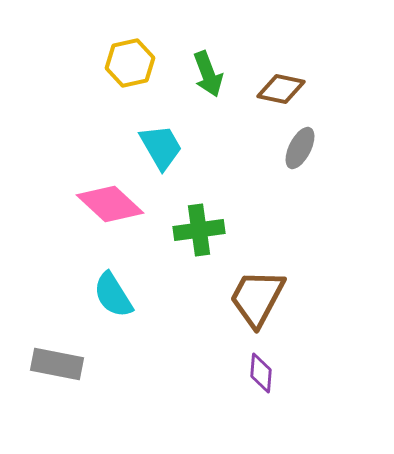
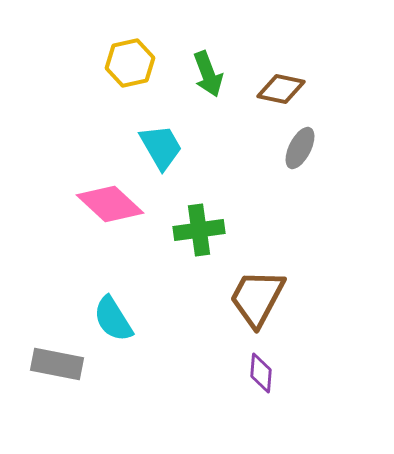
cyan semicircle: moved 24 px down
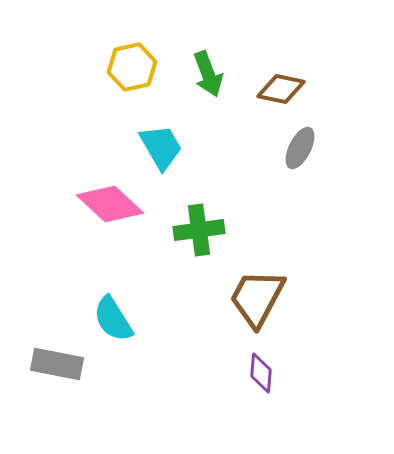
yellow hexagon: moved 2 px right, 4 px down
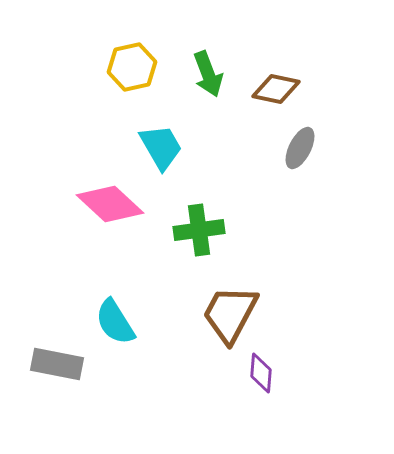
brown diamond: moved 5 px left
brown trapezoid: moved 27 px left, 16 px down
cyan semicircle: moved 2 px right, 3 px down
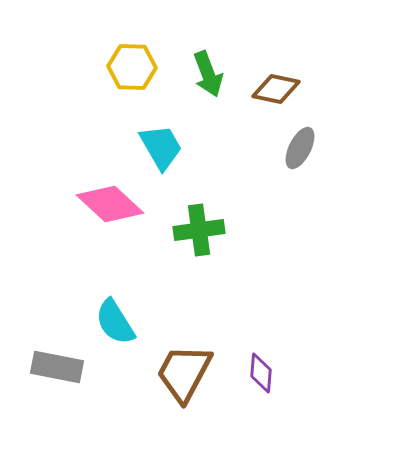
yellow hexagon: rotated 15 degrees clockwise
brown trapezoid: moved 46 px left, 59 px down
gray rectangle: moved 3 px down
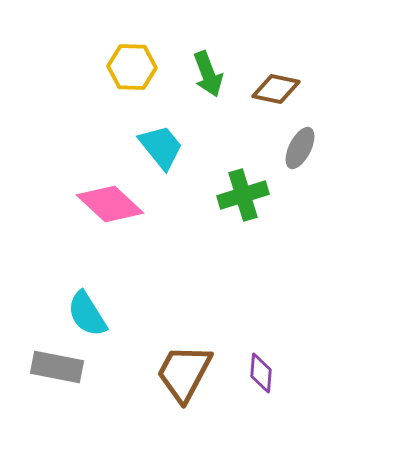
cyan trapezoid: rotated 9 degrees counterclockwise
green cross: moved 44 px right, 35 px up; rotated 9 degrees counterclockwise
cyan semicircle: moved 28 px left, 8 px up
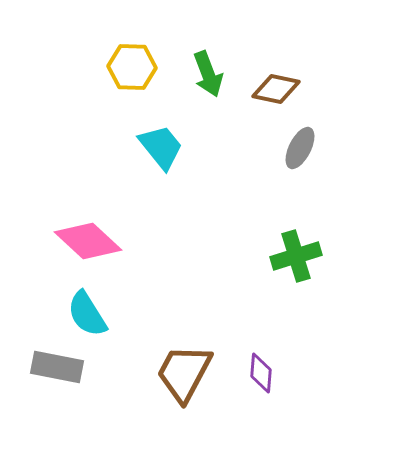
green cross: moved 53 px right, 61 px down
pink diamond: moved 22 px left, 37 px down
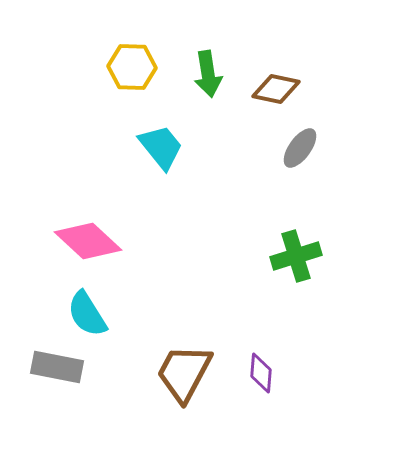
green arrow: rotated 12 degrees clockwise
gray ellipse: rotated 9 degrees clockwise
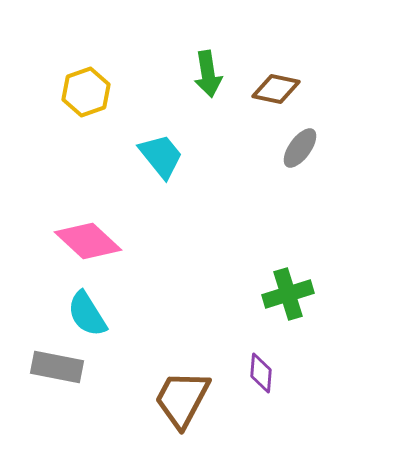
yellow hexagon: moved 46 px left, 25 px down; rotated 21 degrees counterclockwise
cyan trapezoid: moved 9 px down
green cross: moved 8 px left, 38 px down
brown trapezoid: moved 2 px left, 26 px down
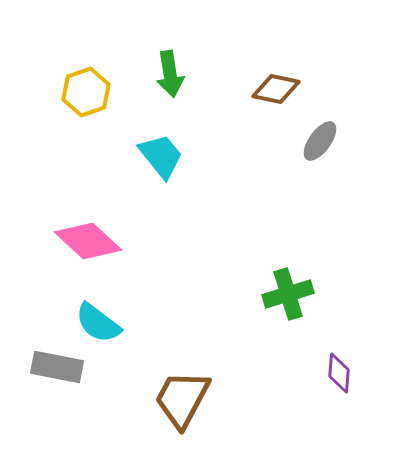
green arrow: moved 38 px left
gray ellipse: moved 20 px right, 7 px up
cyan semicircle: moved 11 px right, 9 px down; rotated 21 degrees counterclockwise
purple diamond: moved 78 px right
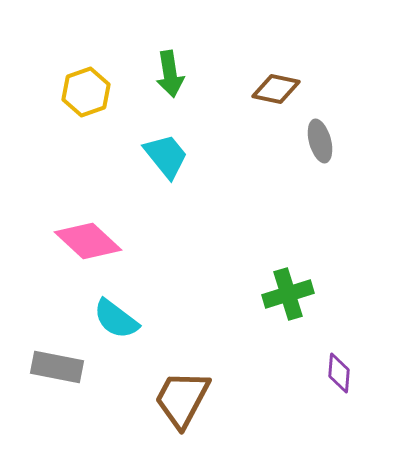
gray ellipse: rotated 51 degrees counterclockwise
cyan trapezoid: moved 5 px right
cyan semicircle: moved 18 px right, 4 px up
